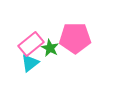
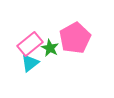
pink pentagon: rotated 28 degrees counterclockwise
pink rectangle: moved 1 px left
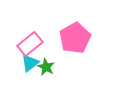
green star: moved 4 px left, 19 px down
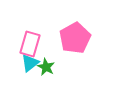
pink rectangle: rotated 35 degrees counterclockwise
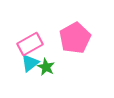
pink rectangle: rotated 45 degrees clockwise
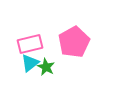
pink pentagon: moved 1 px left, 4 px down
pink rectangle: rotated 15 degrees clockwise
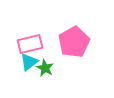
cyan triangle: moved 1 px left, 1 px up
green star: moved 1 px left, 1 px down
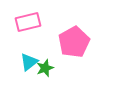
pink rectangle: moved 2 px left, 22 px up
green star: rotated 24 degrees clockwise
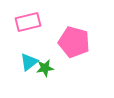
pink pentagon: rotated 28 degrees counterclockwise
green star: rotated 12 degrees clockwise
